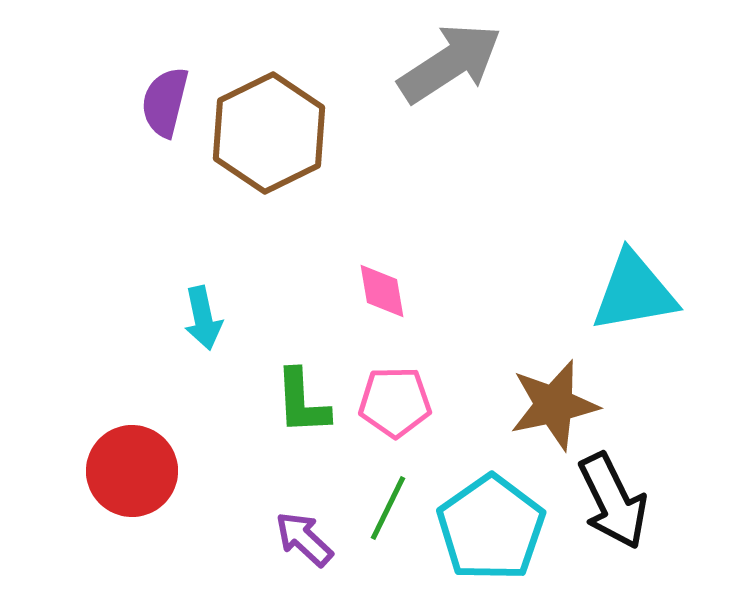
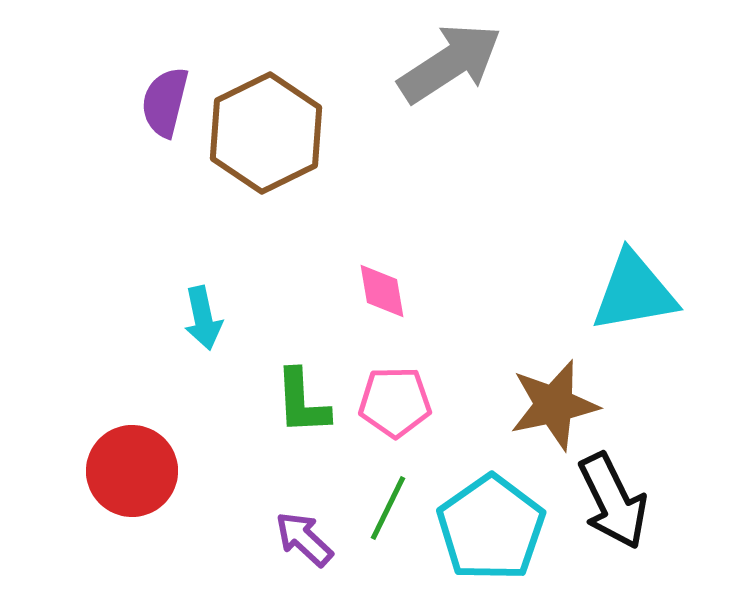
brown hexagon: moved 3 px left
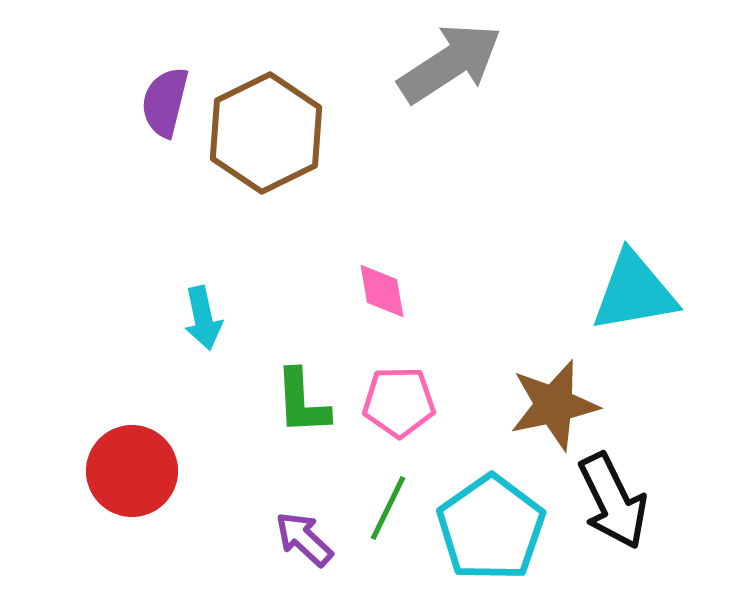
pink pentagon: moved 4 px right
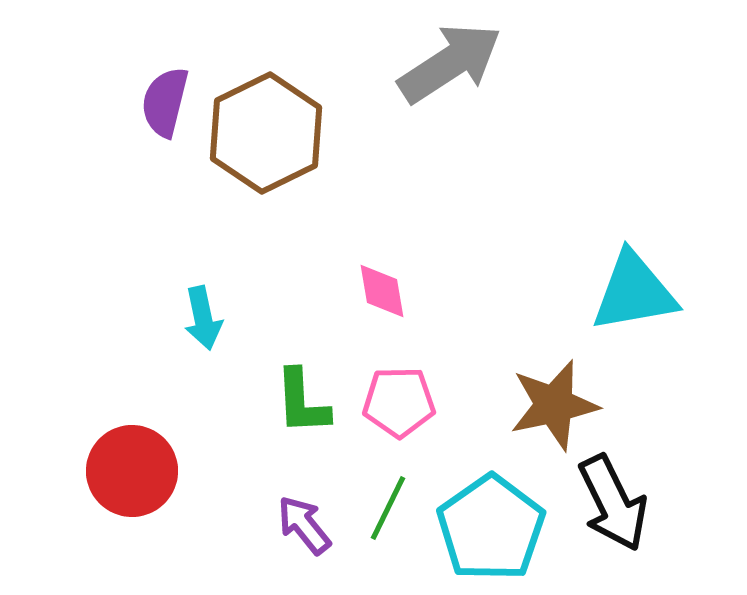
black arrow: moved 2 px down
purple arrow: moved 14 px up; rotated 8 degrees clockwise
